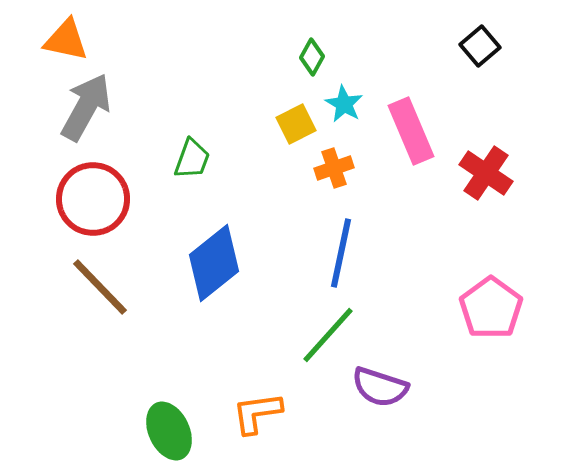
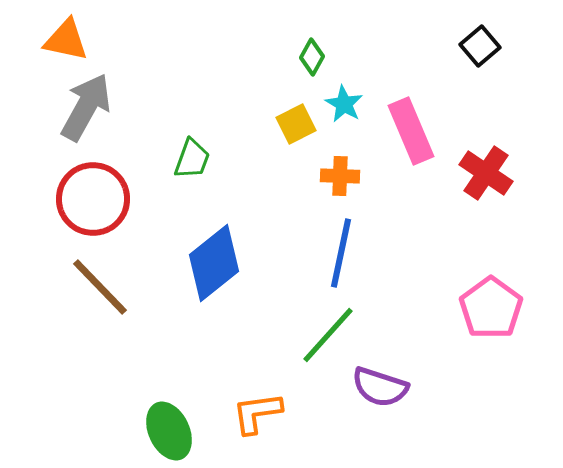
orange cross: moved 6 px right, 8 px down; rotated 21 degrees clockwise
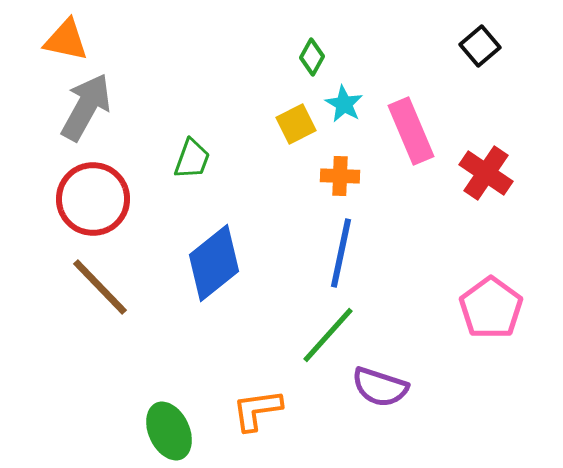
orange L-shape: moved 3 px up
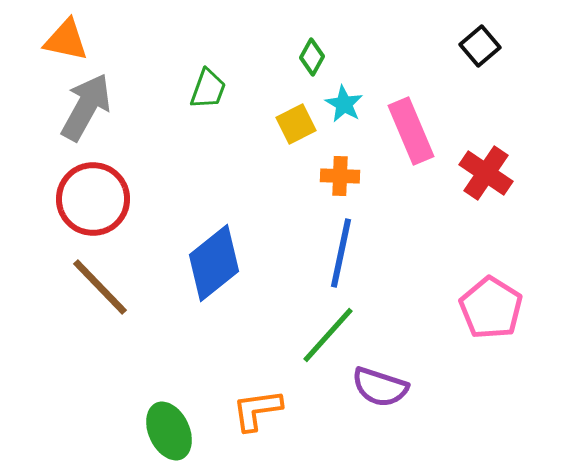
green trapezoid: moved 16 px right, 70 px up
pink pentagon: rotated 4 degrees counterclockwise
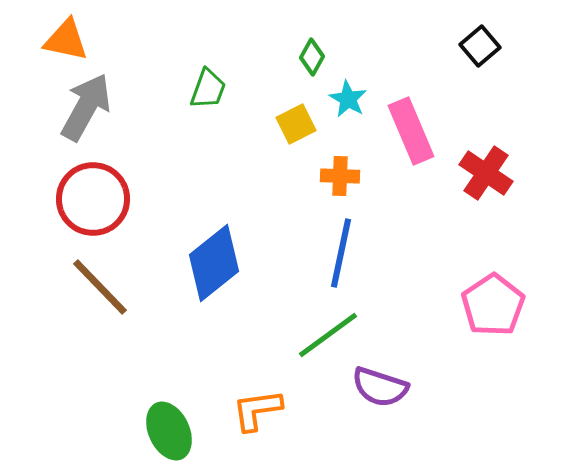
cyan star: moved 4 px right, 5 px up
pink pentagon: moved 2 px right, 3 px up; rotated 6 degrees clockwise
green line: rotated 12 degrees clockwise
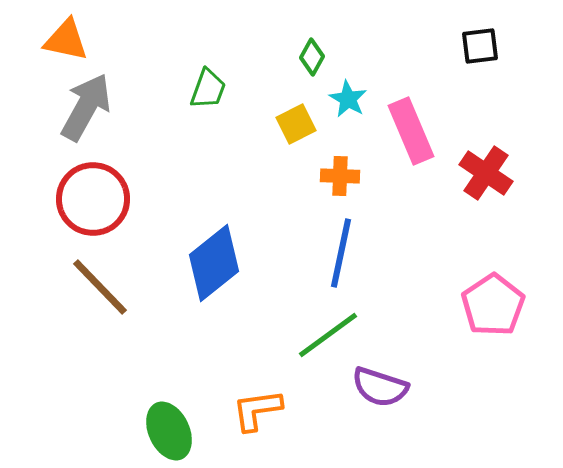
black square: rotated 33 degrees clockwise
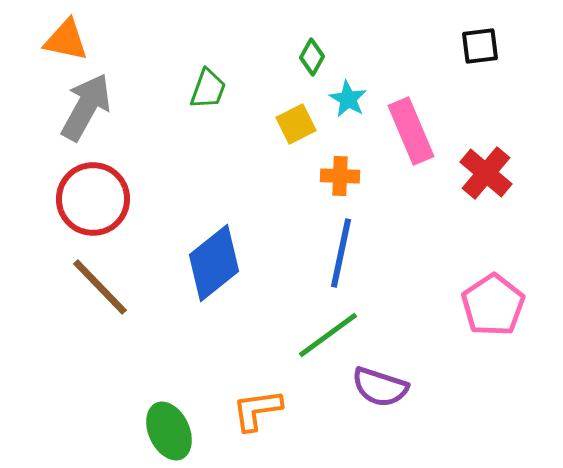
red cross: rotated 6 degrees clockwise
